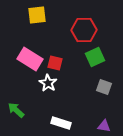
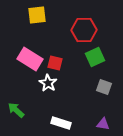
purple triangle: moved 1 px left, 2 px up
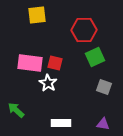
pink rectangle: moved 4 px down; rotated 25 degrees counterclockwise
white rectangle: rotated 18 degrees counterclockwise
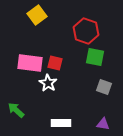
yellow square: rotated 30 degrees counterclockwise
red hexagon: moved 2 px right, 1 px down; rotated 20 degrees clockwise
green square: rotated 36 degrees clockwise
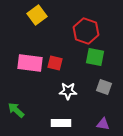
white star: moved 20 px right, 8 px down; rotated 30 degrees counterclockwise
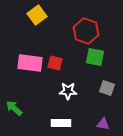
gray square: moved 3 px right, 1 px down
green arrow: moved 2 px left, 2 px up
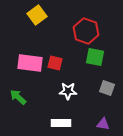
green arrow: moved 4 px right, 11 px up
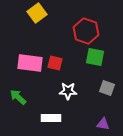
yellow square: moved 2 px up
white rectangle: moved 10 px left, 5 px up
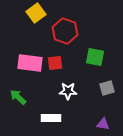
yellow square: moved 1 px left
red hexagon: moved 21 px left
red square: rotated 21 degrees counterclockwise
gray square: rotated 35 degrees counterclockwise
